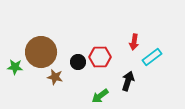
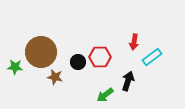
green arrow: moved 5 px right, 1 px up
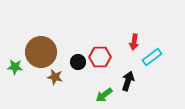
green arrow: moved 1 px left
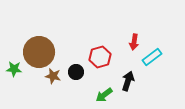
brown circle: moved 2 px left
red hexagon: rotated 15 degrees counterclockwise
black circle: moved 2 px left, 10 px down
green star: moved 1 px left, 2 px down
brown star: moved 2 px left, 1 px up
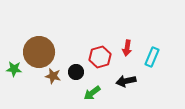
red arrow: moved 7 px left, 6 px down
cyan rectangle: rotated 30 degrees counterclockwise
black arrow: moved 2 px left; rotated 120 degrees counterclockwise
green arrow: moved 12 px left, 2 px up
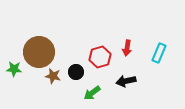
cyan rectangle: moved 7 px right, 4 px up
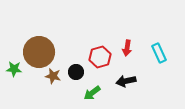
cyan rectangle: rotated 48 degrees counterclockwise
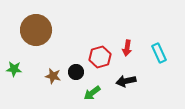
brown circle: moved 3 px left, 22 px up
